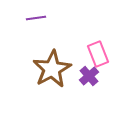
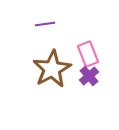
purple line: moved 9 px right, 6 px down
pink rectangle: moved 10 px left
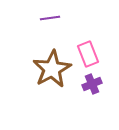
purple line: moved 5 px right, 6 px up
purple cross: moved 3 px right, 8 px down; rotated 18 degrees clockwise
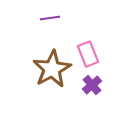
purple cross: moved 1 px down; rotated 18 degrees counterclockwise
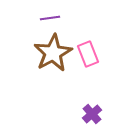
brown star: moved 1 px right, 16 px up
purple cross: moved 29 px down
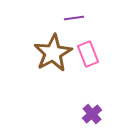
purple line: moved 24 px right
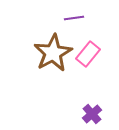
pink rectangle: rotated 60 degrees clockwise
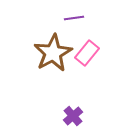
pink rectangle: moved 1 px left, 1 px up
purple cross: moved 19 px left, 2 px down
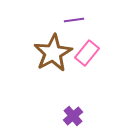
purple line: moved 2 px down
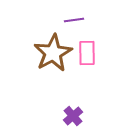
pink rectangle: rotated 40 degrees counterclockwise
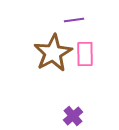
pink rectangle: moved 2 px left, 1 px down
